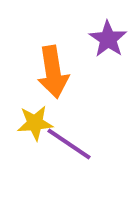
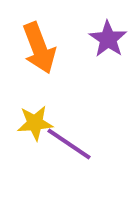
orange arrow: moved 14 px left, 24 px up; rotated 12 degrees counterclockwise
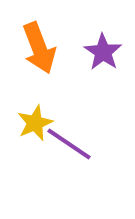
purple star: moved 5 px left, 13 px down
yellow star: rotated 18 degrees counterclockwise
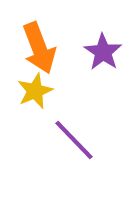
yellow star: moved 32 px up
purple line: moved 5 px right, 4 px up; rotated 12 degrees clockwise
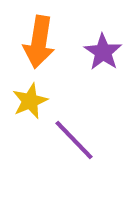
orange arrow: moved 6 px up; rotated 30 degrees clockwise
yellow star: moved 5 px left, 10 px down
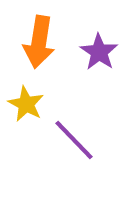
purple star: moved 4 px left
yellow star: moved 4 px left, 3 px down; rotated 21 degrees counterclockwise
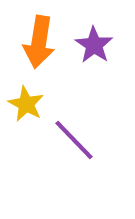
purple star: moved 5 px left, 7 px up
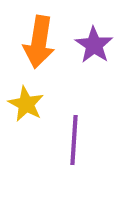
purple line: rotated 48 degrees clockwise
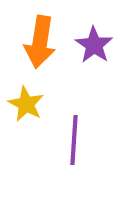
orange arrow: moved 1 px right
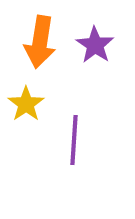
purple star: moved 1 px right
yellow star: rotated 9 degrees clockwise
